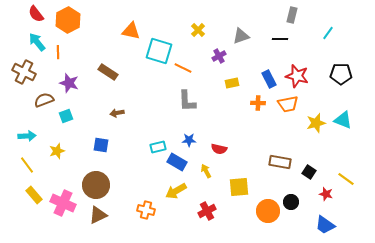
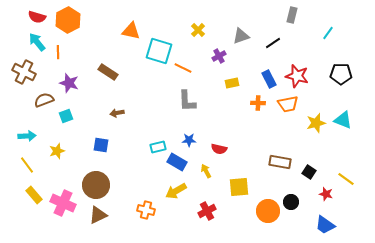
red semicircle at (36, 14): moved 1 px right, 3 px down; rotated 36 degrees counterclockwise
black line at (280, 39): moved 7 px left, 4 px down; rotated 35 degrees counterclockwise
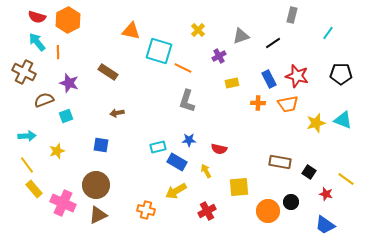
gray L-shape at (187, 101): rotated 20 degrees clockwise
yellow rectangle at (34, 195): moved 6 px up
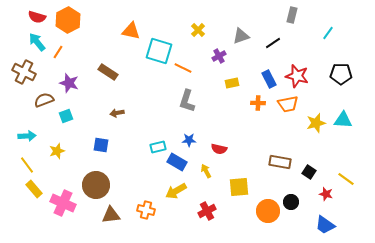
orange line at (58, 52): rotated 32 degrees clockwise
cyan triangle at (343, 120): rotated 18 degrees counterclockwise
brown triangle at (98, 215): moved 13 px right; rotated 18 degrees clockwise
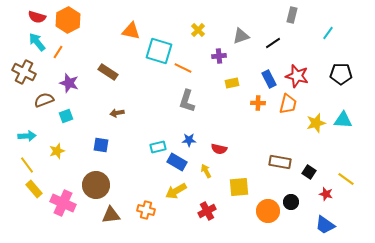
purple cross at (219, 56): rotated 24 degrees clockwise
orange trapezoid at (288, 104): rotated 65 degrees counterclockwise
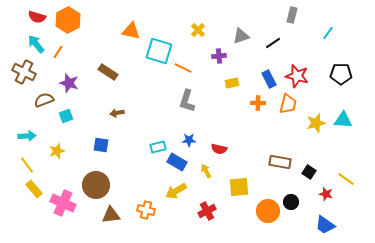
cyan arrow at (37, 42): moved 1 px left, 2 px down
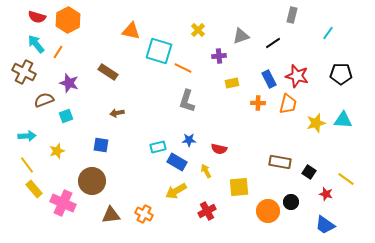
brown circle at (96, 185): moved 4 px left, 4 px up
orange cross at (146, 210): moved 2 px left, 4 px down; rotated 12 degrees clockwise
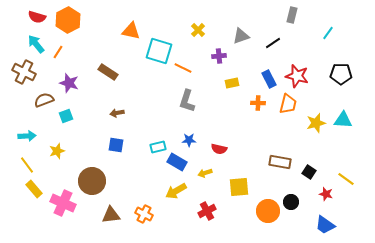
blue square at (101, 145): moved 15 px right
yellow arrow at (206, 171): moved 1 px left, 2 px down; rotated 80 degrees counterclockwise
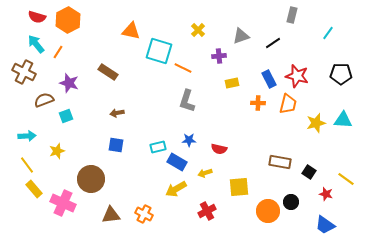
brown circle at (92, 181): moved 1 px left, 2 px up
yellow arrow at (176, 191): moved 2 px up
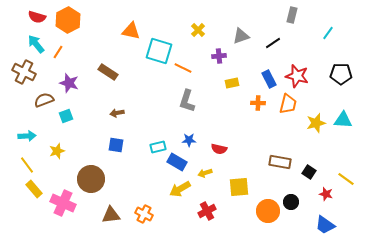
yellow arrow at (176, 189): moved 4 px right
